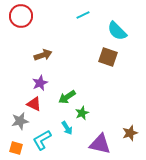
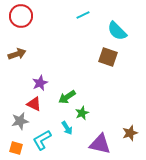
brown arrow: moved 26 px left, 1 px up
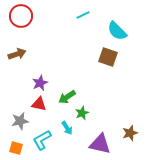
red triangle: moved 5 px right; rotated 14 degrees counterclockwise
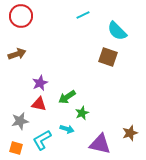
cyan arrow: moved 1 px down; rotated 40 degrees counterclockwise
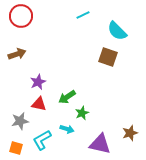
purple star: moved 2 px left, 1 px up
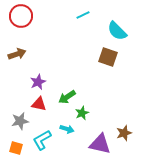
brown star: moved 6 px left
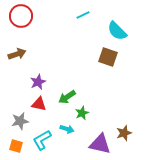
orange square: moved 2 px up
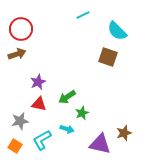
red circle: moved 13 px down
orange square: moved 1 px left; rotated 16 degrees clockwise
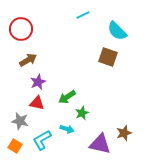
brown arrow: moved 11 px right, 6 px down; rotated 12 degrees counterclockwise
red triangle: moved 2 px left, 1 px up
gray star: rotated 24 degrees clockwise
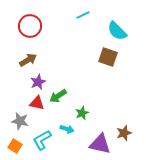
red circle: moved 9 px right, 3 px up
green arrow: moved 9 px left, 1 px up
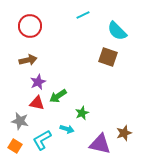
brown arrow: rotated 18 degrees clockwise
